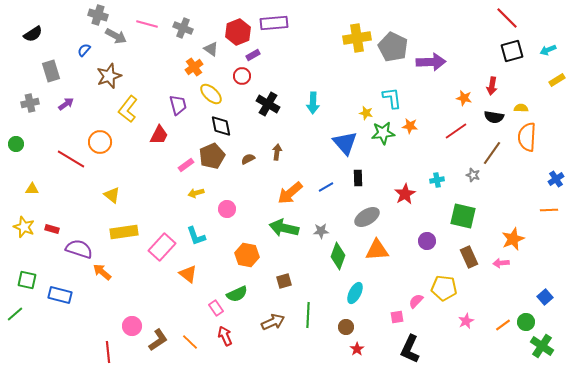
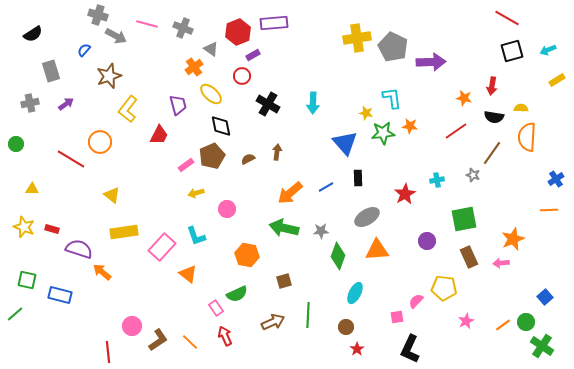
red line at (507, 18): rotated 15 degrees counterclockwise
green square at (463, 216): moved 1 px right, 3 px down; rotated 24 degrees counterclockwise
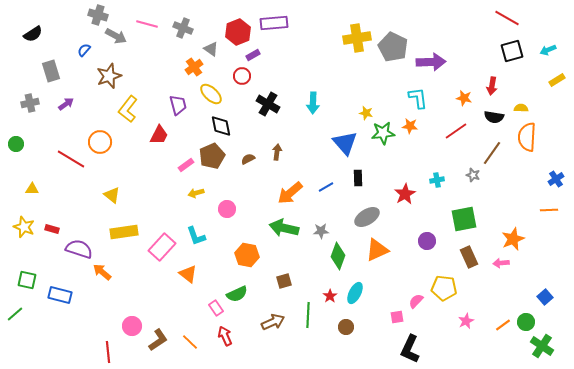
cyan L-shape at (392, 98): moved 26 px right
orange triangle at (377, 250): rotated 20 degrees counterclockwise
red star at (357, 349): moved 27 px left, 53 px up
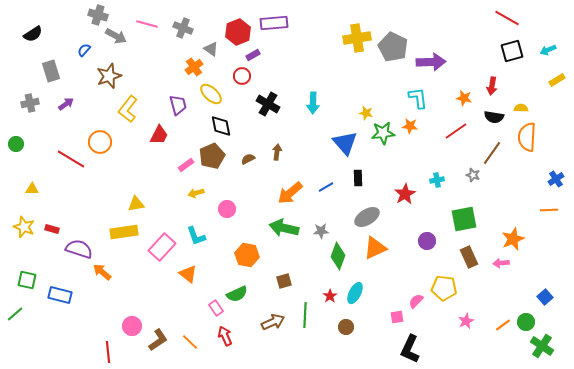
yellow triangle at (112, 195): moved 24 px right, 9 px down; rotated 48 degrees counterclockwise
orange triangle at (377, 250): moved 2 px left, 2 px up
green line at (308, 315): moved 3 px left
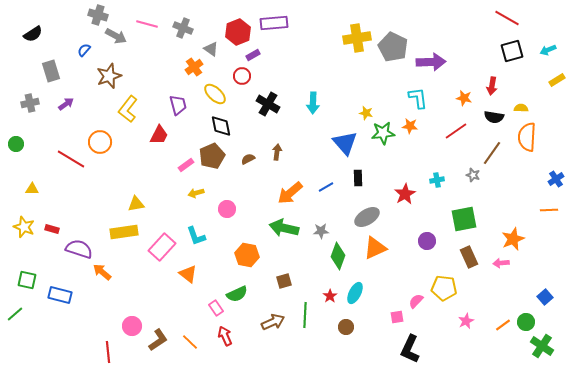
yellow ellipse at (211, 94): moved 4 px right
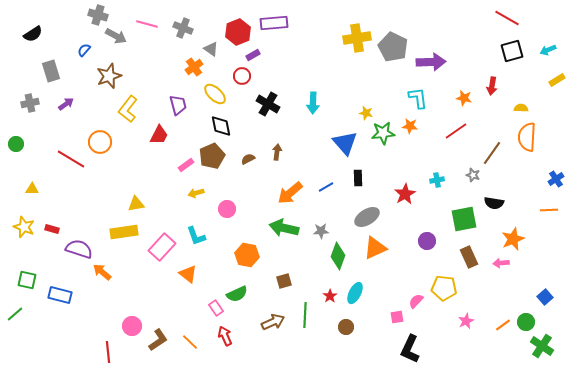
black semicircle at (494, 117): moved 86 px down
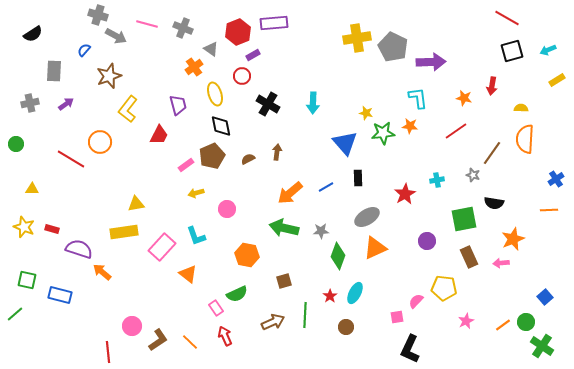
gray rectangle at (51, 71): moved 3 px right; rotated 20 degrees clockwise
yellow ellipse at (215, 94): rotated 30 degrees clockwise
orange semicircle at (527, 137): moved 2 px left, 2 px down
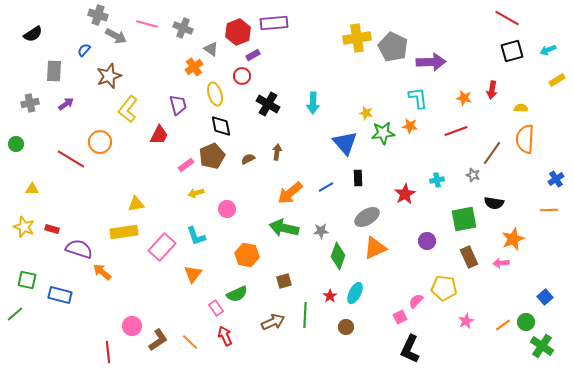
red arrow at (492, 86): moved 4 px down
red line at (456, 131): rotated 15 degrees clockwise
orange triangle at (188, 274): moved 5 px right; rotated 30 degrees clockwise
pink square at (397, 317): moved 3 px right; rotated 16 degrees counterclockwise
